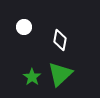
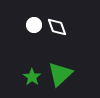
white circle: moved 10 px right, 2 px up
white diamond: moved 3 px left, 13 px up; rotated 30 degrees counterclockwise
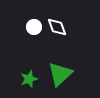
white circle: moved 2 px down
green star: moved 3 px left, 2 px down; rotated 18 degrees clockwise
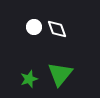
white diamond: moved 2 px down
green triangle: rotated 8 degrees counterclockwise
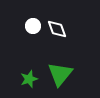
white circle: moved 1 px left, 1 px up
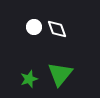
white circle: moved 1 px right, 1 px down
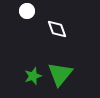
white circle: moved 7 px left, 16 px up
green star: moved 4 px right, 3 px up
